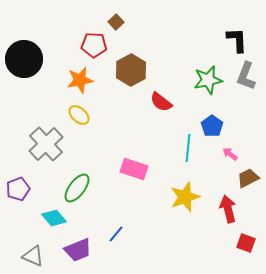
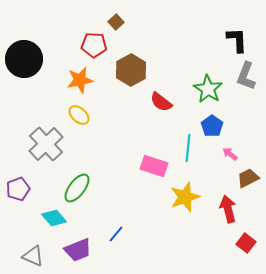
green star: moved 9 px down; rotated 28 degrees counterclockwise
pink rectangle: moved 20 px right, 3 px up
red square: rotated 18 degrees clockwise
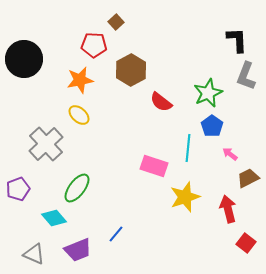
green star: moved 4 px down; rotated 16 degrees clockwise
gray triangle: moved 1 px right, 2 px up
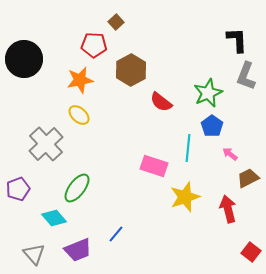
red square: moved 5 px right, 9 px down
gray triangle: rotated 25 degrees clockwise
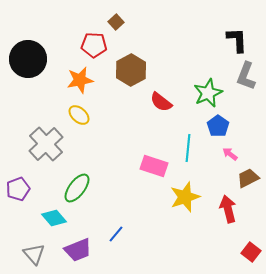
black circle: moved 4 px right
blue pentagon: moved 6 px right
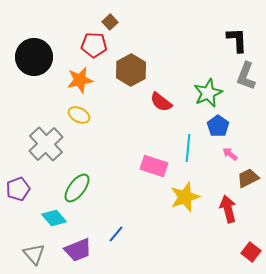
brown square: moved 6 px left
black circle: moved 6 px right, 2 px up
yellow ellipse: rotated 15 degrees counterclockwise
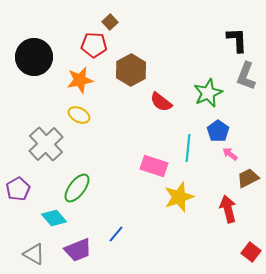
blue pentagon: moved 5 px down
purple pentagon: rotated 10 degrees counterclockwise
yellow star: moved 6 px left
gray triangle: rotated 20 degrees counterclockwise
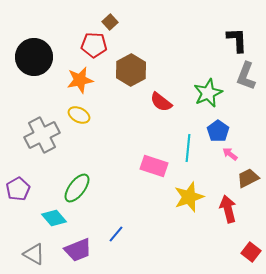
gray cross: moved 4 px left, 9 px up; rotated 16 degrees clockwise
yellow star: moved 10 px right
